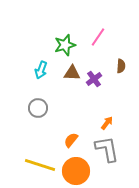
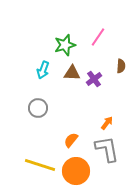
cyan arrow: moved 2 px right
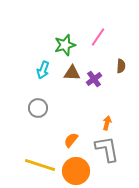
orange arrow: rotated 24 degrees counterclockwise
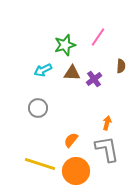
cyan arrow: rotated 42 degrees clockwise
yellow line: moved 1 px up
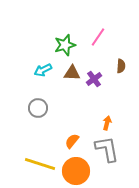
orange semicircle: moved 1 px right, 1 px down
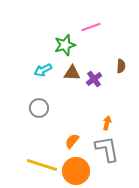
pink line: moved 7 px left, 10 px up; rotated 36 degrees clockwise
gray circle: moved 1 px right
yellow line: moved 2 px right, 1 px down
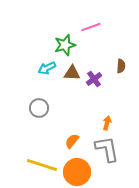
cyan arrow: moved 4 px right, 2 px up
orange circle: moved 1 px right, 1 px down
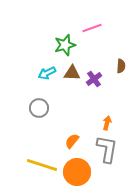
pink line: moved 1 px right, 1 px down
cyan arrow: moved 5 px down
gray L-shape: rotated 20 degrees clockwise
